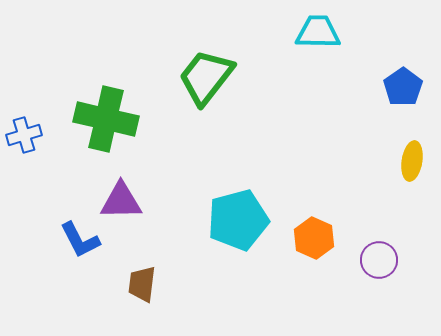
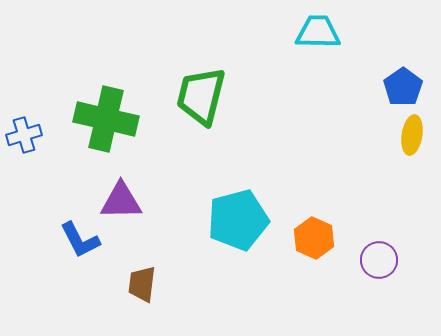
green trapezoid: moved 5 px left, 19 px down; rotated 24 degrees counterclockwise
yellow ellipse: moved 26 px up
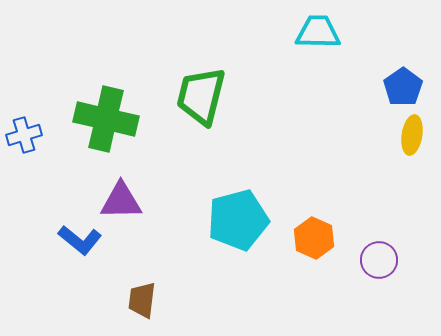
blue L-shape: rotated 24 degrees counterclockwise
brown trapezoid: moved 16 px down
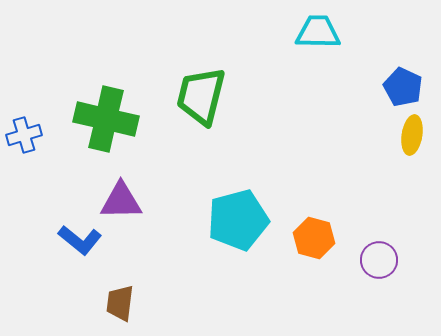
blue pentagon: rotated 12 degrees counterclockwise
orange hexagon: rotated 9 degrees counterclockwise
brown trapezoid: moved 22 px left, 3 px down
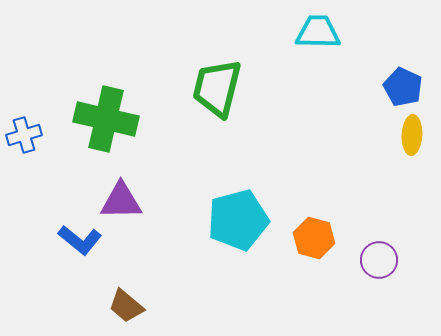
green trapezoid: moved 16 px right, 8 px up
yellow ellipse: rotated 6 degrees counterclockwise
brown trapezoid: moved 6 px right, 3 px down; rotated 57 degrees counterclockwise
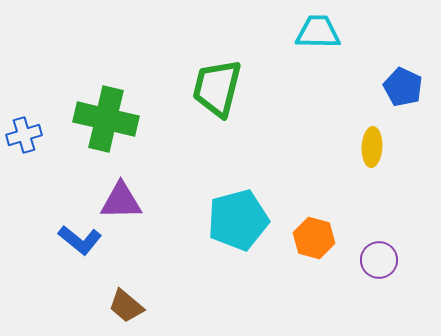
yellow ellipse: moved 40 px left, 12 px down
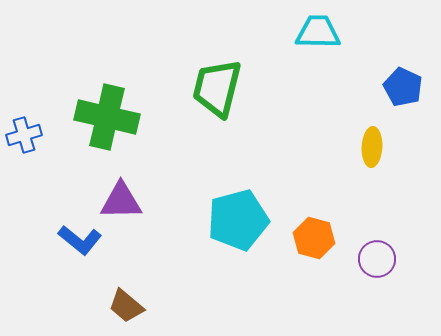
green cross: moved 1 px right, 2 px up
purple circle: moved 2 px left, 1 px up
